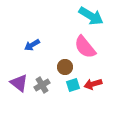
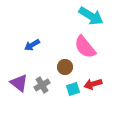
cyan square: moved 4 px down
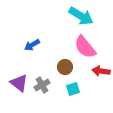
cyan arrow: moved 10 px left
red arrow: moved 8 px right, 13 px up; rotated 24 degrees clockwise
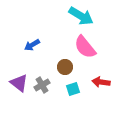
red arrow: moved 11 px down
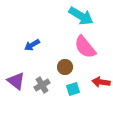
purple triangle: moved 3 px left, 2 px up
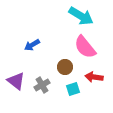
red arrow: moved 7 px left, 5 px up
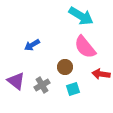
red arrow: moved 7 px right, 3 px up
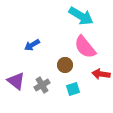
brown circle: moved 2 px up
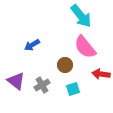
cyan arrow: rotated 20 degrees clockwise
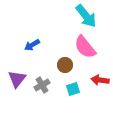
cyan arrow: moved 5 px right
red arrow: moved 1 px left, 6 px down
purple triangle: moved 1 px right, 2 px up; rotated 30 degrees clockwise
